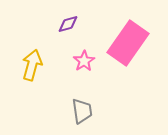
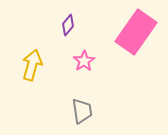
purple diamond: moved 1 px down; rotated 35 degrees counterclockwise
pink rectangle: moved 8 px right, 11 px up
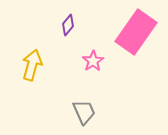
pink star: moved 9 px right
gray trapezoid: moved 2 px right, 1 px down; rotated 16 degrees counterclockwise
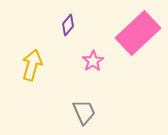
pink rectangle: moved 2 px right, 1 px down; rotated 12 degrees clockwise
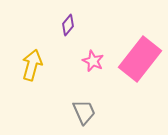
pink rectangle: moved 2 px right, 26 px down; rotated 9 degrees counterclockwise
pink star: rotated 15 degrees counterclockwise
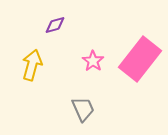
purple diamond: moved 13 px left; rotated 35 degrees clockwise
pink star: rotated 10 degrees clockwise
gray trapezoid: moved 1 px left, 3 px up
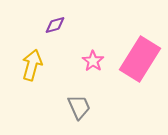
pink rectangle: rotated 6 degrees counterclockwise
gray trapezoid: moved 4 px left, 2 px up
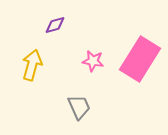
pink star: rotated 25 degrees counterclockwise
